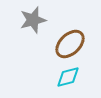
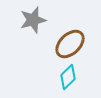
cyan diamond: rotated 30 degrees counterclockwise
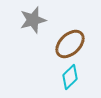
cyan diamond: moved 2 px right
